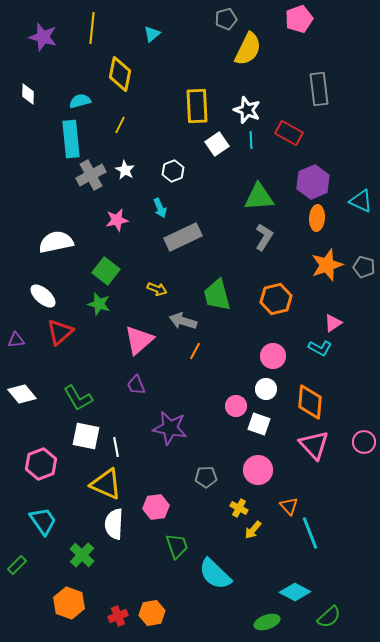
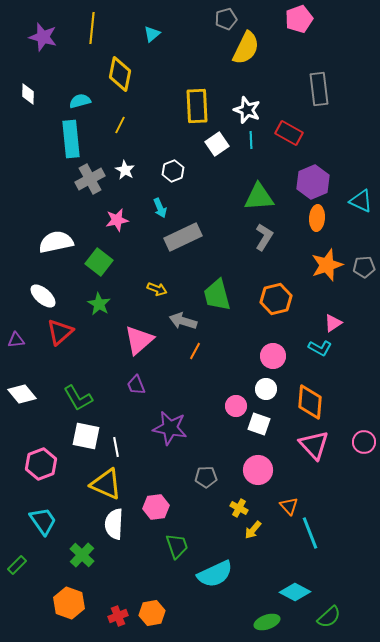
yellow semicircle at (248, 49): moved 2 px left, 1 px up
gray cross at (91, 175): moved 1 px left, 4 px down
gray pentagon at (364, 267): rotated 20 degrees counterclockwise
green square at (106, 271): moved 7 px left, 9 px up
green star at (99, 304): rotated 15 degrees clockwise
cyan semicircle at (215, 574): rotated 69 degrees counterclockwise
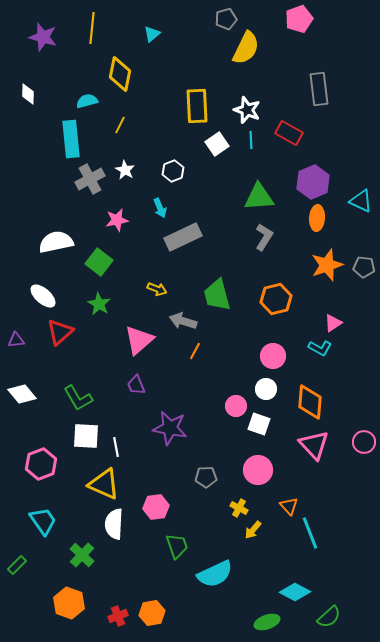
cyan semicircle at (80, 101): moved 7 px right
gray pentagon at (364, 267): rotated 10 degrees clockwise
white square at (86, 436): rotated 8 degrees counterclockwise
yellow triangle at (106, 484): moved 2 px left
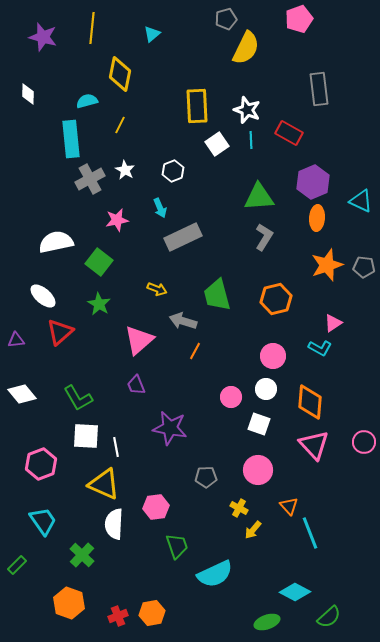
pink circle at (236, 406): moved 5 px left, 9 px up
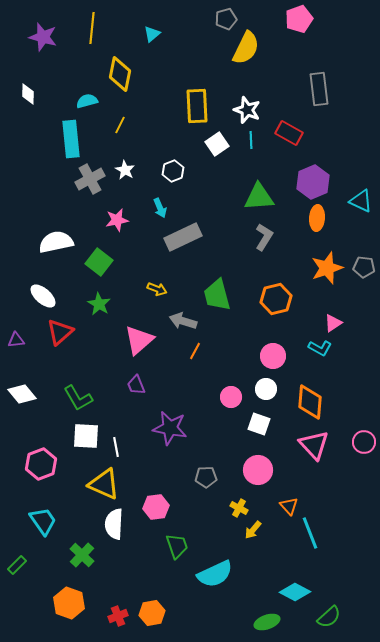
orange star at (327, 265): moved 3 px down
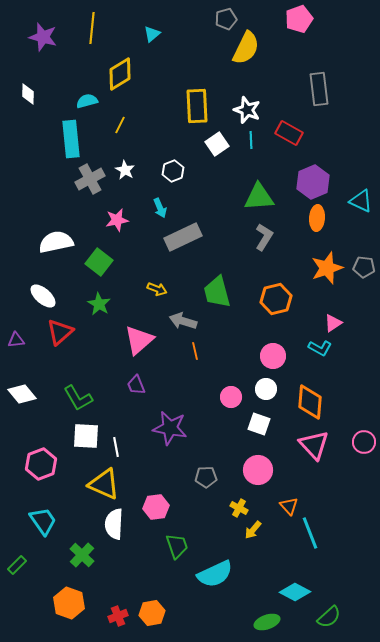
yellow diamond at (120, 74): rotated 48 degrees clockwise
green trapezoid at (217, 295): moved 3 px up
orange line at (195, 351): rotated 42 degrees counterclockwise
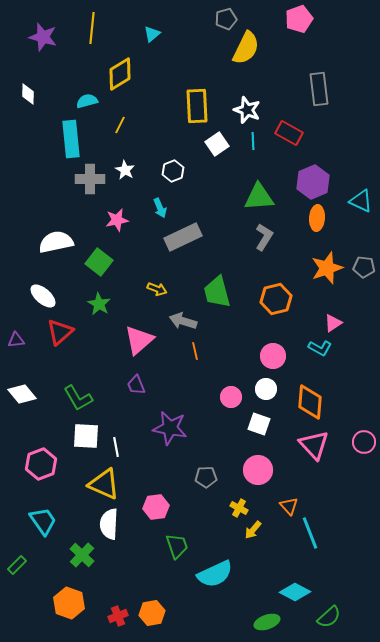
cyan line at (251, 140): moved 2 px right, 1 px down
gray cross at (90, 179): rotated 28 degrees clockwise
white semicircle at (114, 524): moved 5 px left
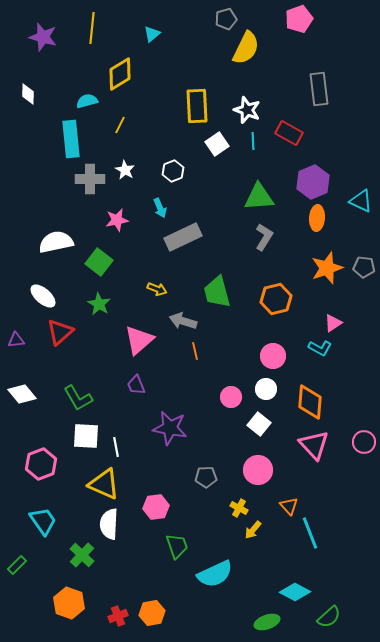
white square at (259, 424): rotated 20 degrees clockwise
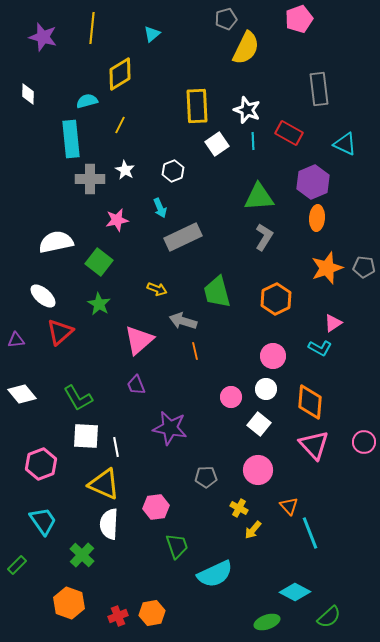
cyan triangle at (361, 201): moved 16 px left, 57 px up
orange hexagon at (276, 299): rotated 12 degrees counterclockwise
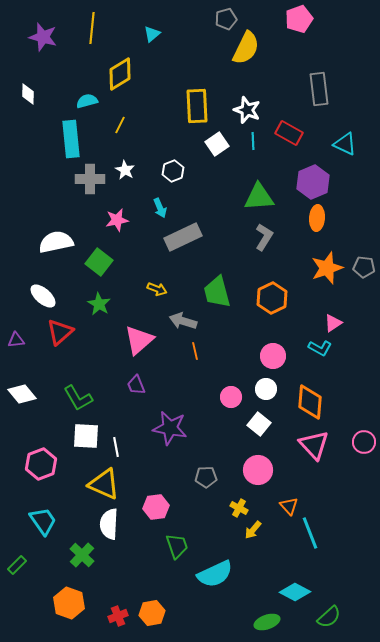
orange hexagon at (276, 299): moved 4 px left, 1 px up
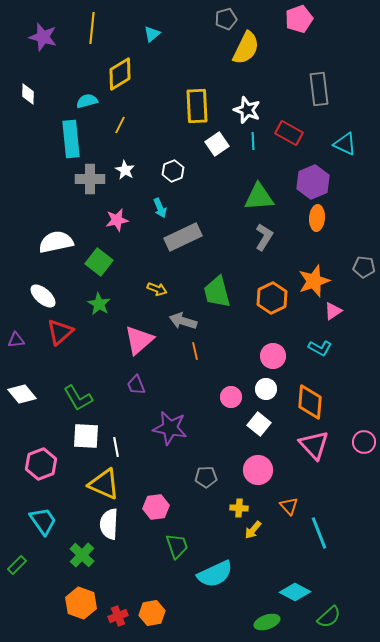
orange star at (327, 268): moved 13 px left, 13 px down
pink triangle at (333, 323): moved 12 px up
yellow cross at (239, 508): rotated 24 degrees counterclockwise
cyan line at (310, 533): moved 9 px right
orange hexagon at (69, 603): moved 12 px right
